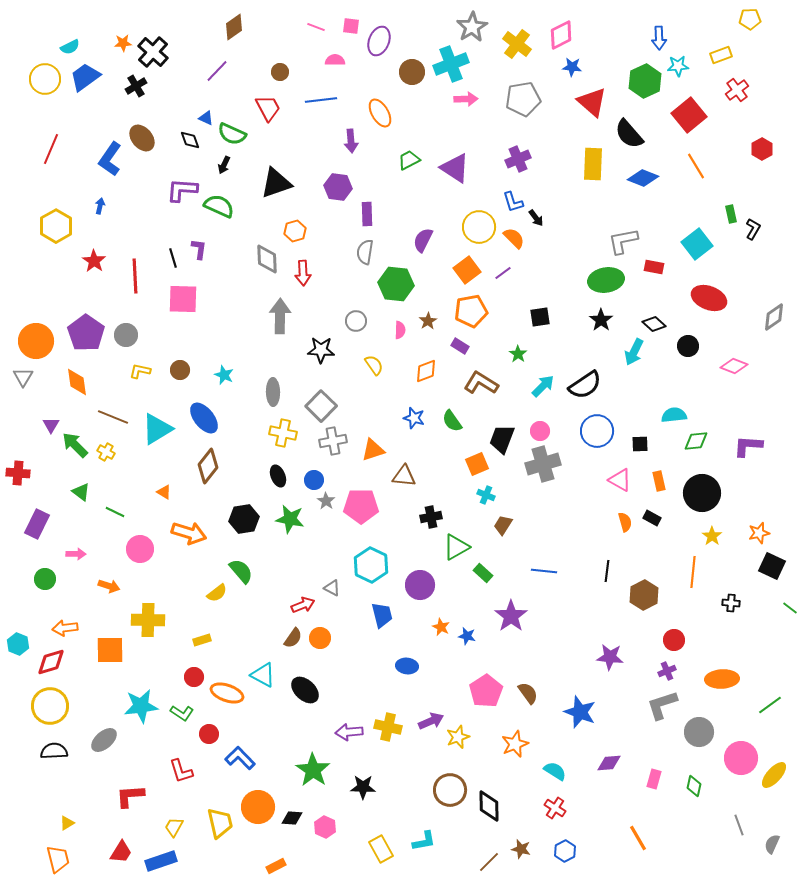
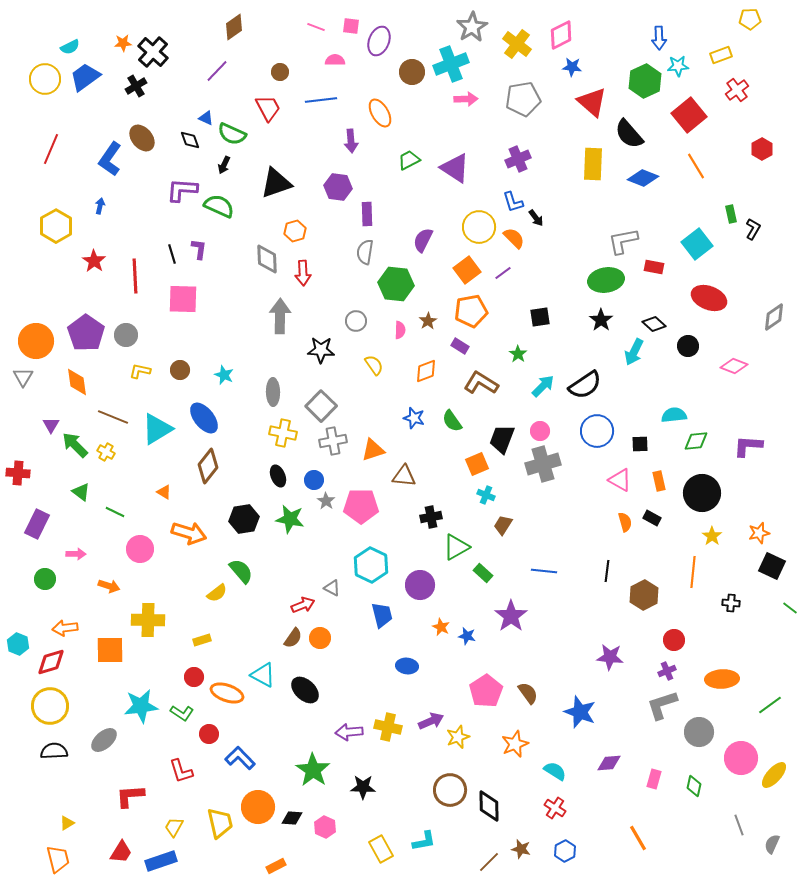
black line at (173, 258): moved 1 px left, 4 px up
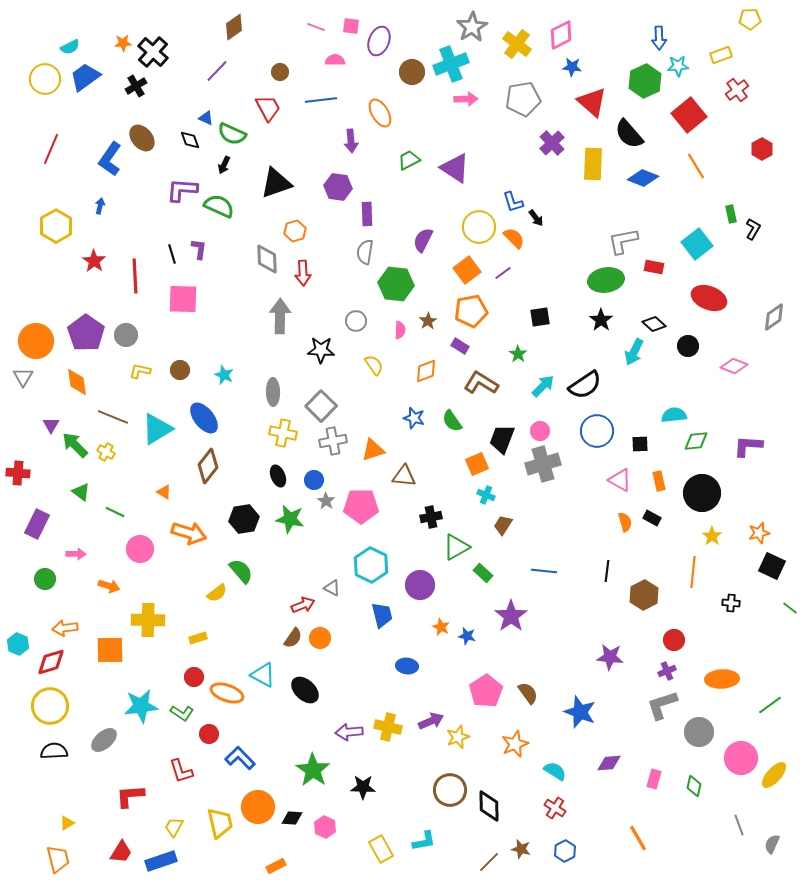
purple cross at (518, 159): moved 34 px right, 16 px up; rotated 20 degrees counterclockwise
yellow rectangle at (202, 640): moved 4 px left, 2 px up
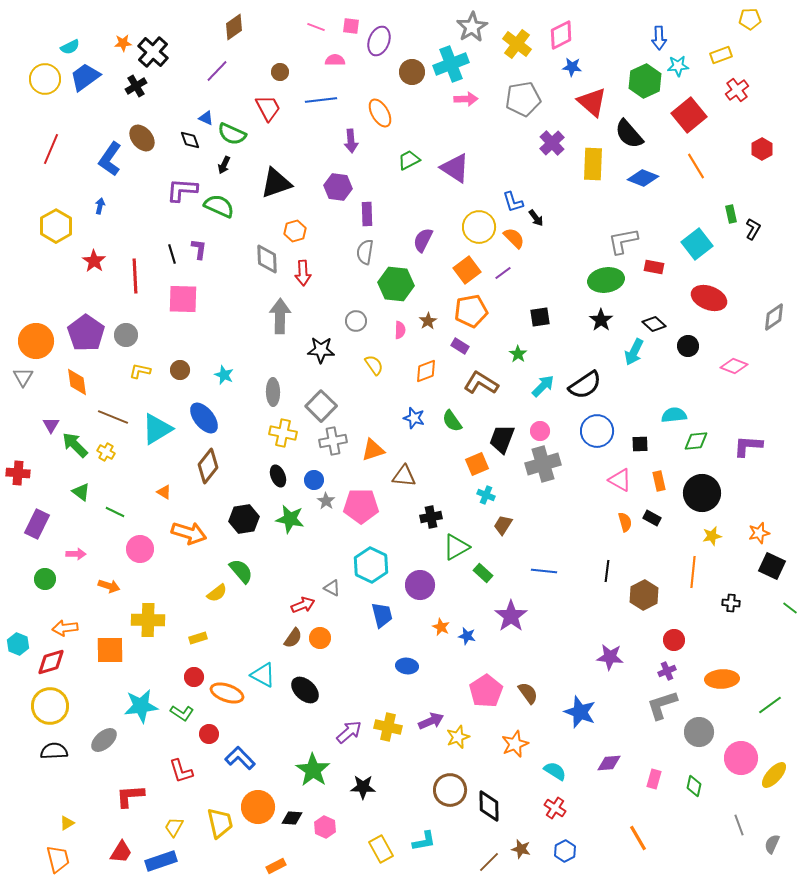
yellow star at (712, 536): rotated 24 degrees clockwise
purple arrow at (349, 732): rotated 144 degrees clockwise
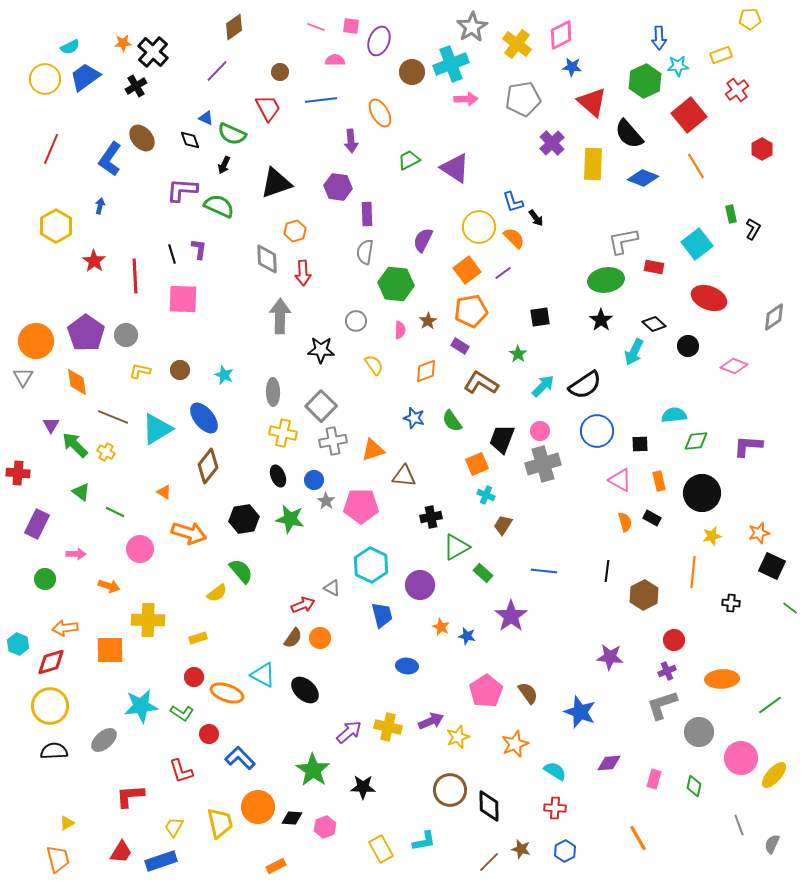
red cross at (555, 808): rotated 30 degrees counterclockwise
pink hexagon at (325, 827): rotated 15 degrees clockwise
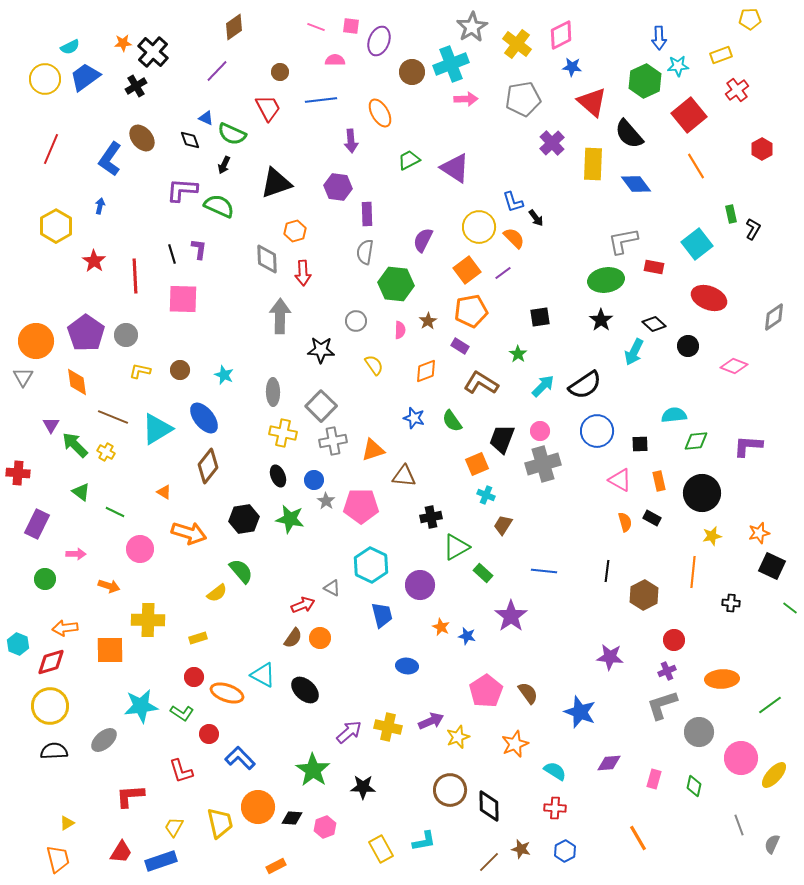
blue diamond at (643, 178): moved 7 px left, 6 px down; rotated 32 degrees clockwise
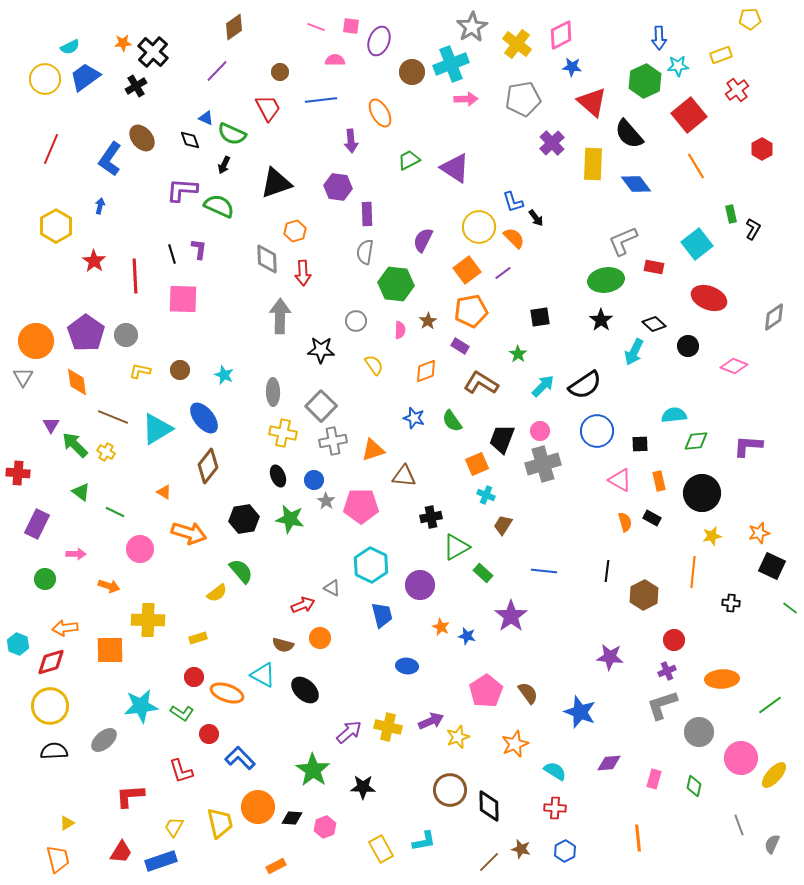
gray L-shape at (623, 241): rotated 12 degrees counterclockwise
brown semicircle at (293, 638): moved 10 px left, 7 px down; rotated 70 degrees clockwise
orange line at (638, 838): rotated 24 degrees clockwise
